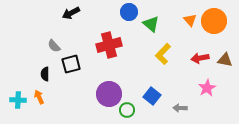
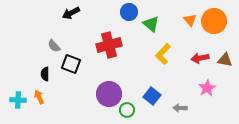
black square: rotated 36 degrees clockwise
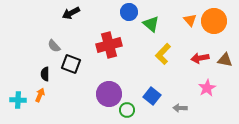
orange arrow: moved 1 px right, 2 px up; rotated 48 degrees clockwise
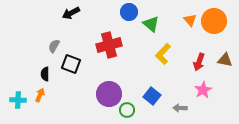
gray semicircle: rotated 72 degrees clockwise
red arrow: moved 1 px left, 4 px down; rotated 60 degrees counterclockwise
pink star: moved 4 px left, 2 px down
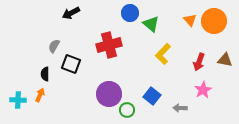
blue circle: moved 1 px right, 1 px down
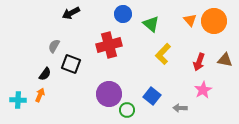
blue circle: moved 7 px left, 1 px down
black semicircle: rotated 144 degrees counterclockwise
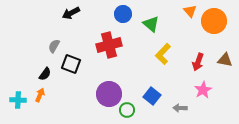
orange triangle: moved 9 px up
red arrow: moved 1 px left
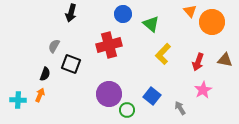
black arrow: rotated 48 degrees counterclockwise
orange circle: moved 2 px left, 1 px down
black semicircle: rotated 16 degrees counterclockwise
gray arrow: rotated 56 degrees clockwise
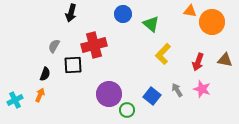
orange triangle: rotated 40 degrees counterclockwise
red cross: moved 15 px left
black square: moved 2 px right, 1 px down; rotated 24 degrees counterclockwise
pink star: moved 1 px left, 1 px up; rotated 24 degrees counterclockwise
cyan cross: moved 3 px left; rotated 28 degrees counterclockwise
gray arrow: moved 3 px left, 18 px up
